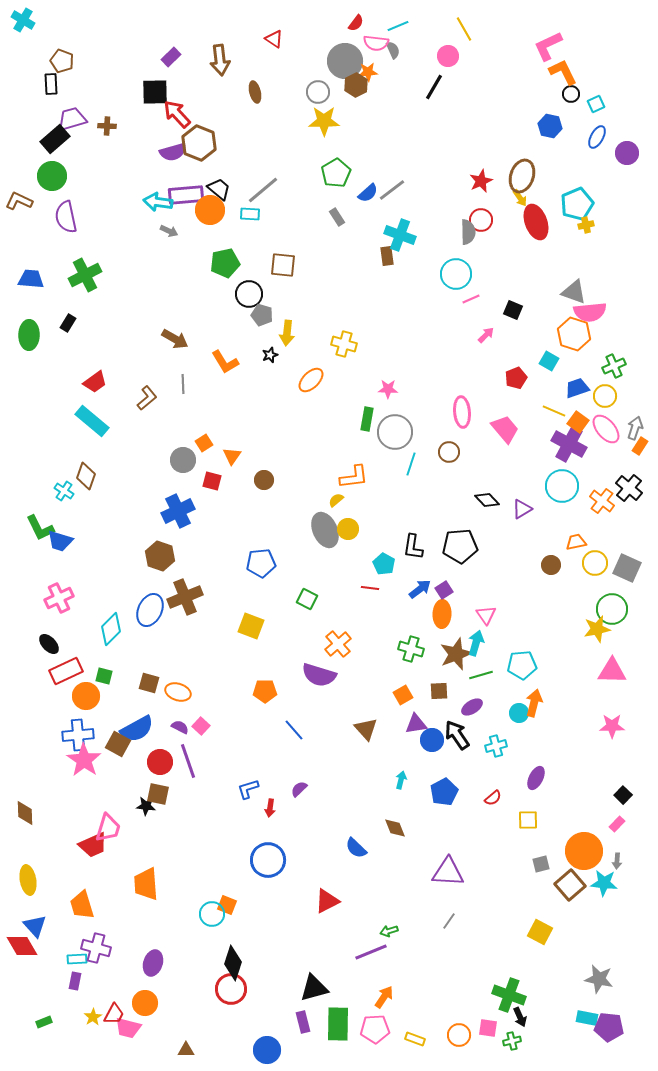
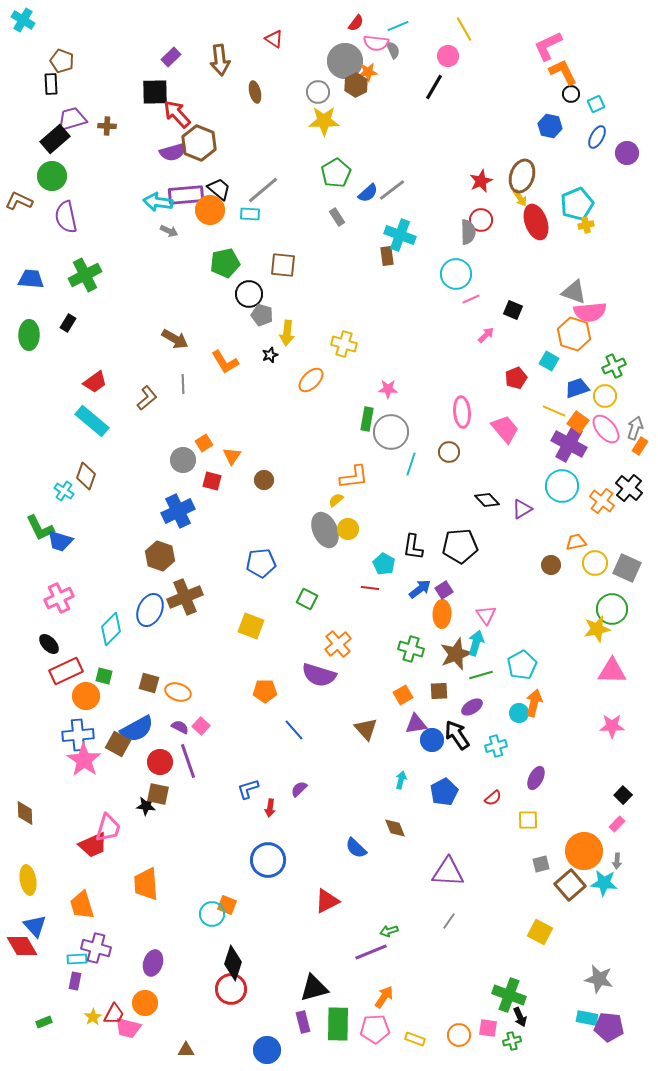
gray circle at (395, 432): moved 4 px left
cyan pentagon at (522, 665): rotated 24 degrees counterclockwise
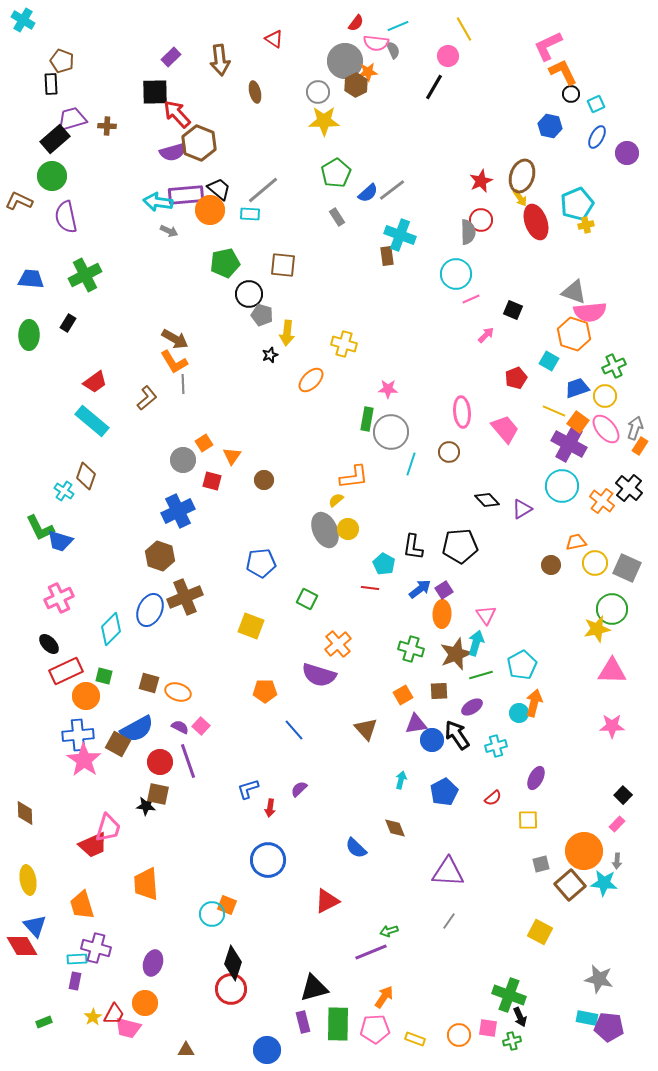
orange L-shape at (225, 362): moved 51 px left
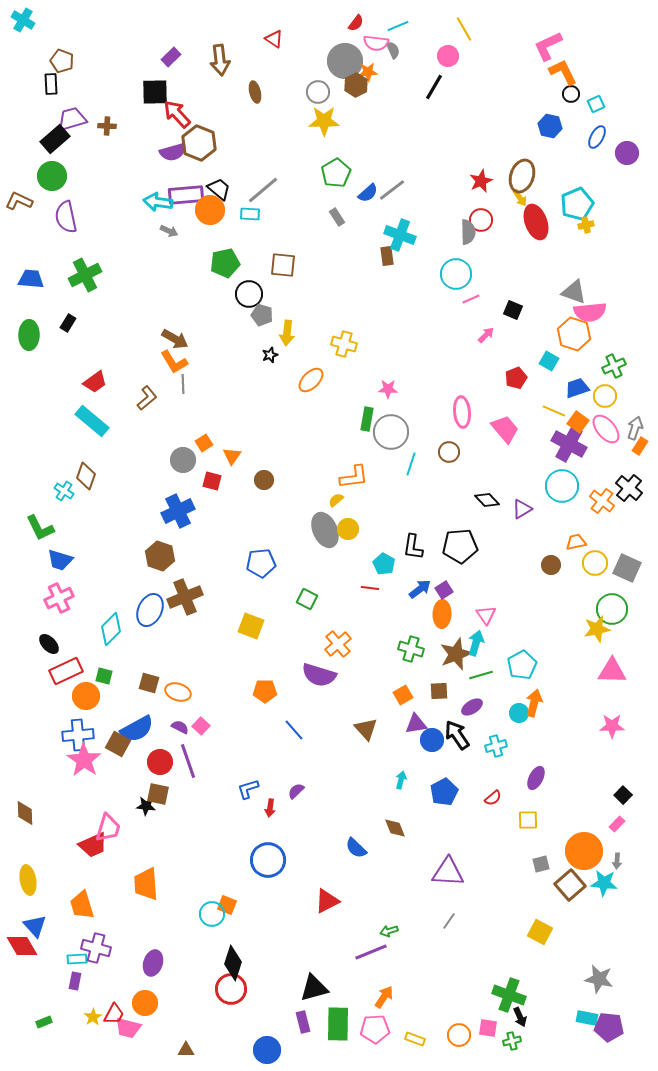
blue trapezoid at (60, 541): moved 19 px down
purple semicircle at (299, 789): moved 3 px left, 2 px down
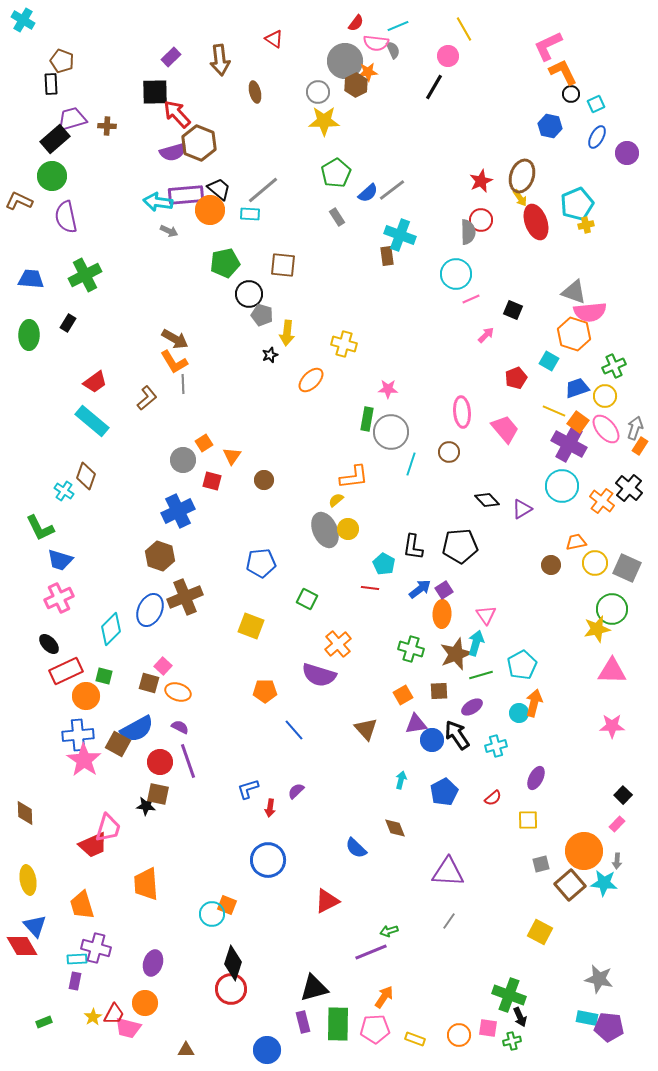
pink square at (201, 726): moved 38 px left, 60 px up
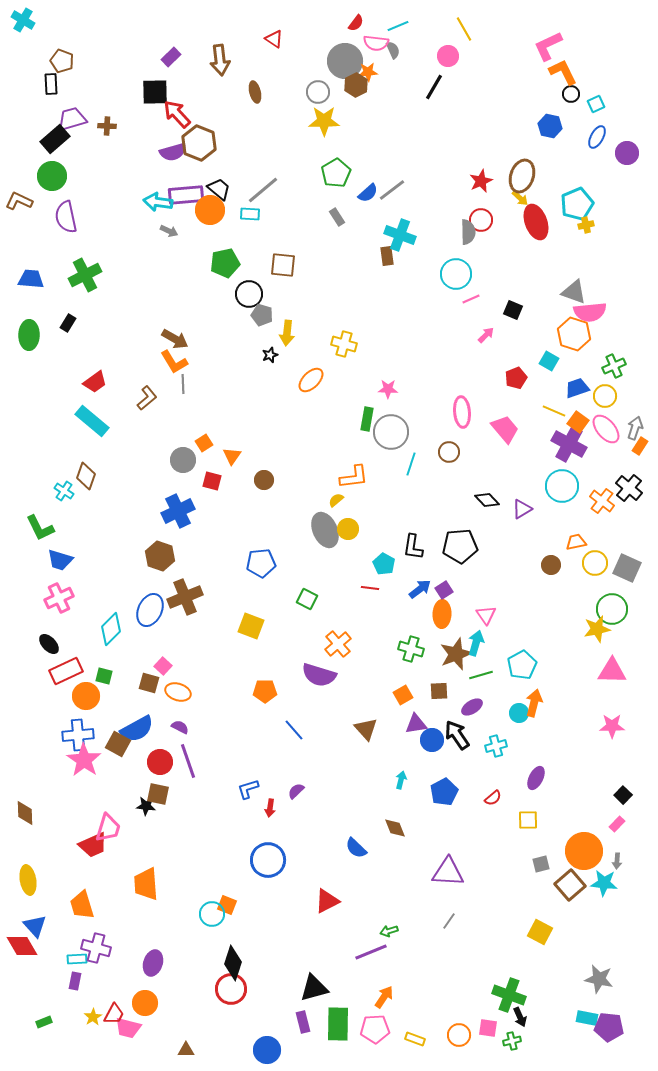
yellow arrow at (520, 198): rotated 12 degrees counterclockwise
